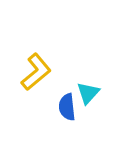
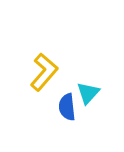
yellow L-shape: moved 8 px right; rotated 9 degrees counterclockwise
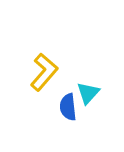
blue semicircle: moved 1 px right
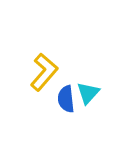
blue semicircle: moved 2 px left, 8 px up
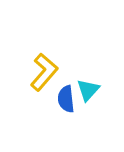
cyan triangle: moved 3 px up
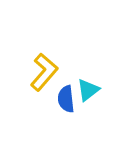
cyan triangle: rotated 10 degrees clockwise
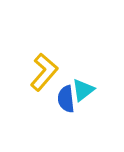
cyan triangle: moved 5 px left
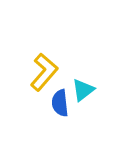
blue semicircle: moved 6 px left, 4 px down
